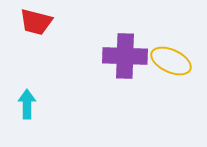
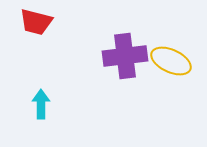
purple cross: rotated 9 degrees counterclockwise
cyan arrow: moved 14 px right
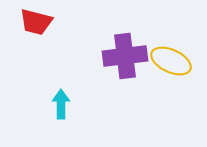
cyan arrow: moved 20 px right
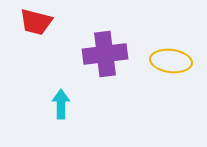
purple cross: moved 20 px left, 2 px up
yellow ellipse: rotated 18 degrees counterclockwise
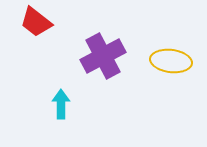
red trapezoid: rotated 24 degrees clockwise
purple cross: moved 2 px left, 2 px down; rotated 21 degrees counterclockwise
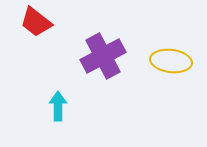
cyan arrow: moved 3 px left, 2 px down
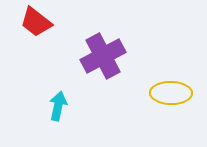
yellow ellipse: moved 32 px down; rotated 6 degrees counterclockwise
cyan arrow: rotated 12 degrees clockwise
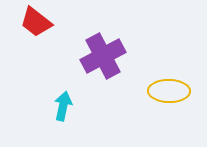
yellow ellipse: moved 2 px left, 2 px up
cyan arrow: moved 5 px right
